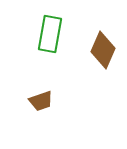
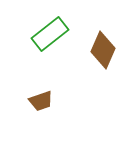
green rectangle: rotated 42 degrees clockwise
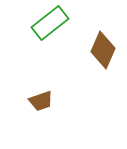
green rectangle: moved 11 px up
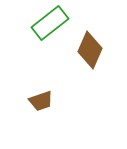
brown diamond: moved 13 px left
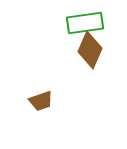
green rectangle: moved 35 px right; rotated 30 degrees clockwise
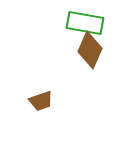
green rectangle: rotated 18 degrees clockwise
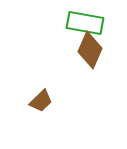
brown trapezoid: rotated 25 degrees counterclockwise
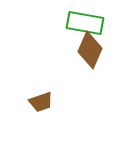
brown trapezoid: moved 1 px down; rotated 25 degrees clockwise
